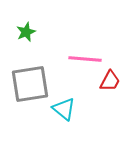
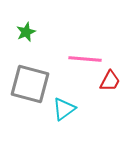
gray square: rotated 24 degrees clockwise
cyan triangle: rotated 45 degrees clockwise
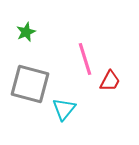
pink line: rotated 68 degrees clockwise
cyan triangle: rotated 15 degrees counterclockwise
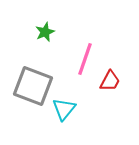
green star: moved 19 px right
pink line: rotated 36 degrees clockwise
gray square: moved 3 px right, 2 px down; rotated 6 degrees clockwise
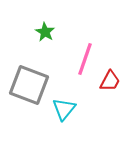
green star: rotated 18 degrees counterclockwise
gray square: moved 4 px left, 1 px up
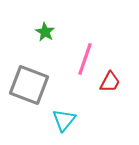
red trapezoid: moved 1 px down
cyan triangle: moved 11 px down
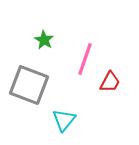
green star: moved 1 px left, 8 px down
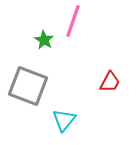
pink line: moved 12 px left, 38 px up
gray square: moved 1 px left, 1 px down
